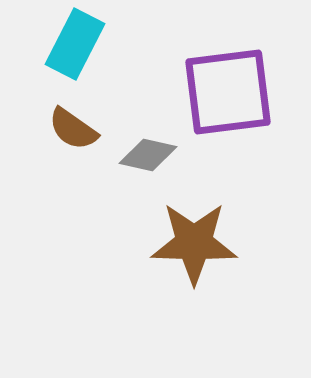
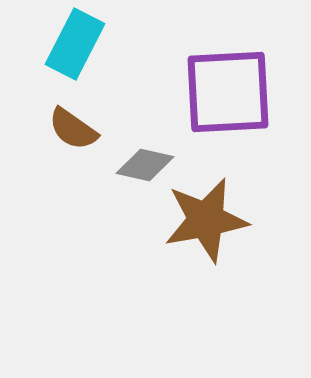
purple square: rotated 4 degrees clockwise
gray diamond: moved 3 px left, 10 px down
brown star: moved 12 px right, 23 px up; rotated 12 degrees counterclockwise
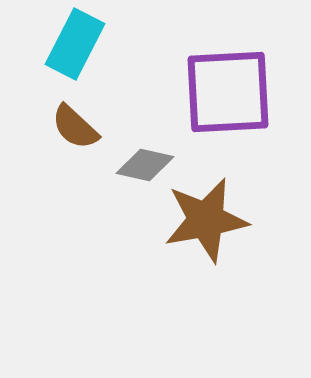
brown semicircle: moved 2 px right, 2 px up; rotated 8 degrees clockwise
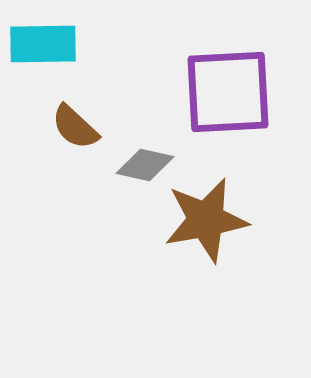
cyan rectangle: moved 32 px left; rotated 62 degrees clockwise
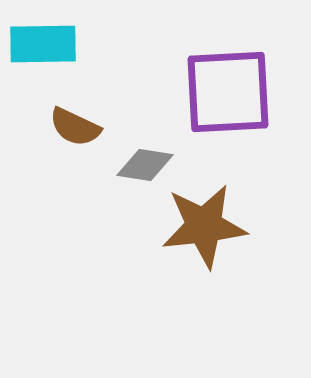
brown semicircle: rotated 18 degrees counterclockwise
gray diamond: rotated 4 degrees counterclockwise
brown star: moved 2 px left, 6 px down; rotated 4 degrees clockwise
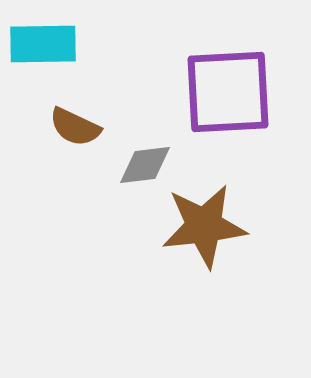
gray diamond: rotated 16 degrees counterclockwise
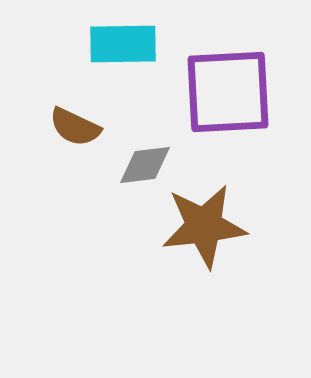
cyan rectangle: moved 80 px right
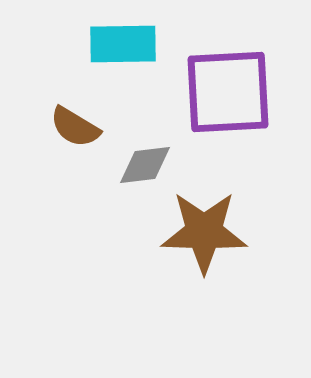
brown semicircle: rotated 6 degrees clockwise
brown star: moved 6 px down; rotated 8 degrees clockwise
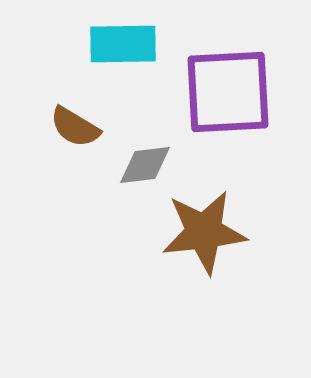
brown star: rotated 8 degrees counterclockwise
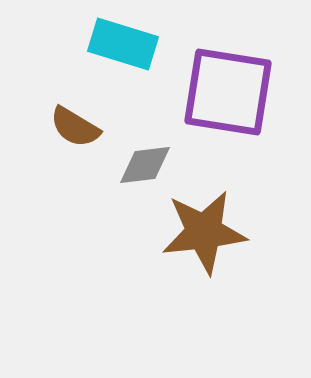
cyan rectangle: rotated 18 degrees clockwise
purple square: rotated 12 degrees clockwise
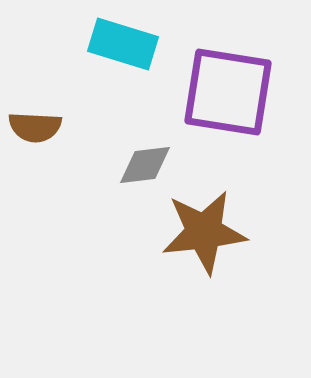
brown semicircle: moved 40 px left; rotated 28 degrees counterclockwise
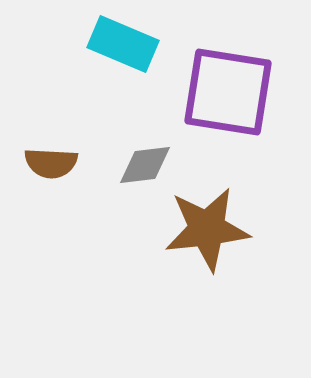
cyan rectangle: rotated 6 degrees clockwise
brown semicircle: moved 16 px right, 36 px down
brown star: moved 3 px right, 3 px up
